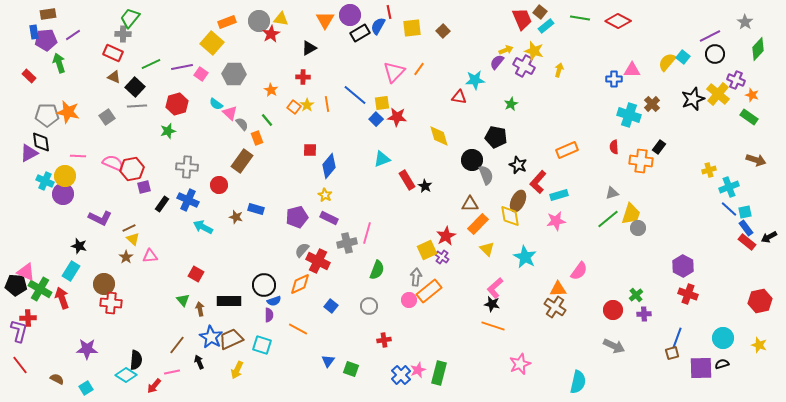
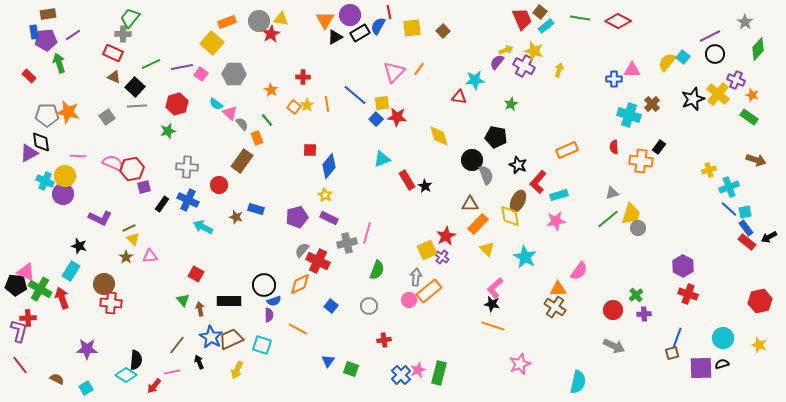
black triangle at (309, 48): moved 26 px right, 11 px up
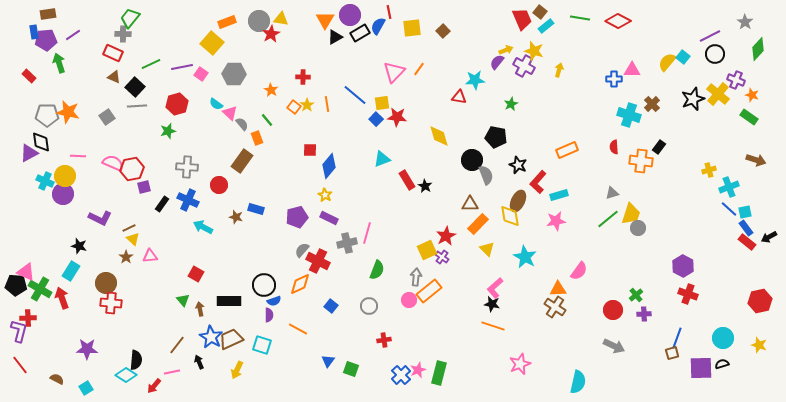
brown circle at (104, 284): moved 2 px right, 1 px up
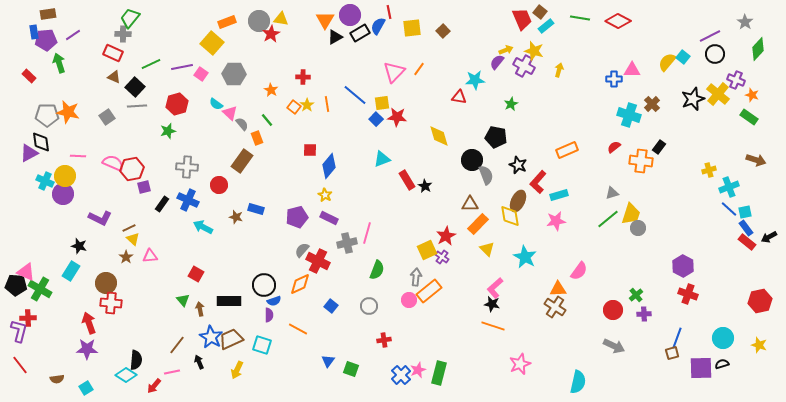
red semicircle at (614, 147): rotated 56 degrees clockwise
red arrow at (62, 298): moved 27 px right, 25 px down
brown semicircle at (57, 379): rotated 144 degrees clockwise
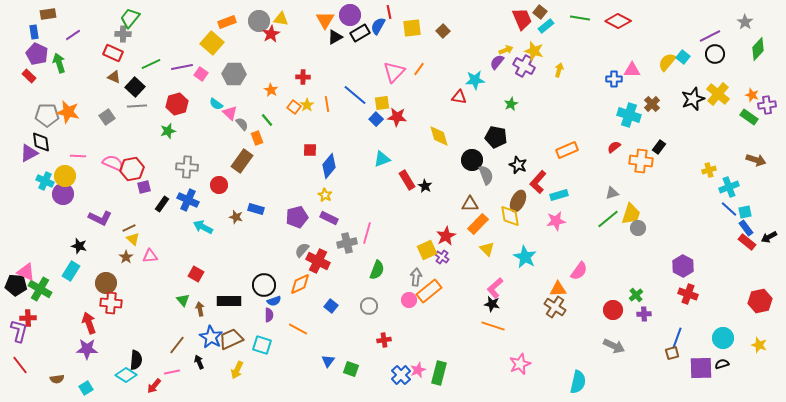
purple pentagon at (46, 40): moved 9 px left, 14 px down; rotated 30 degrees clockwise
purple cross at (736, 80): moved 31 px right, 25 px down; rotated 30 degrees counterclockwise
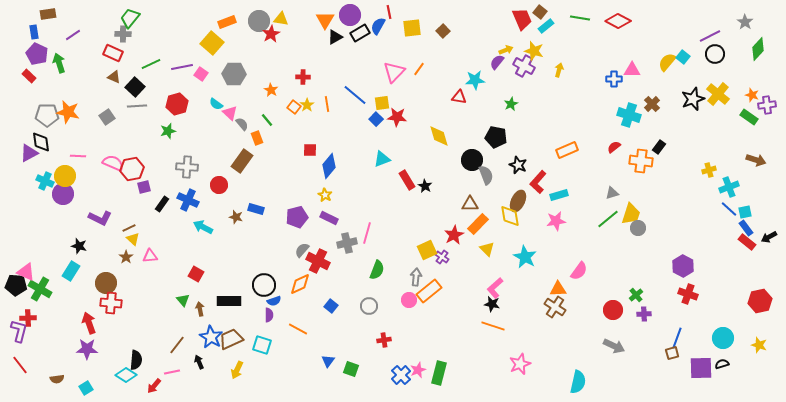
red star at (446, 236): moved 8 px right, 1 px up
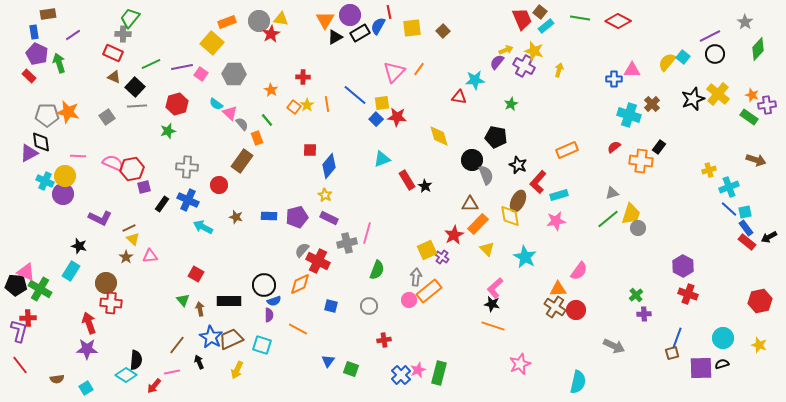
blue rectangle at (256, 209): moved 13 px right, 7 px down; rotated 14 degrees counterclockwise
blue square at (331, 306): rotated 24 degrees counterclockwise
red circle at (613, 310): moved 37 px left
